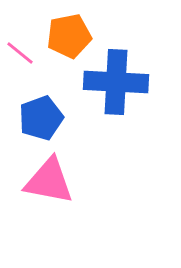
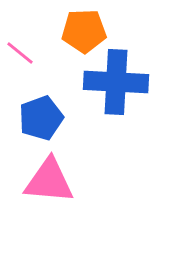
orange pentagon: moved 15 px right, 5 px up; rotated 9 degrees clockwise
pink triangle: rotated 6 degrees counterclockwise
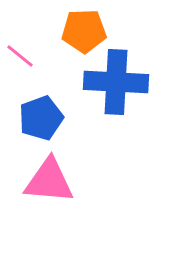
pink line: moved 3 px down
